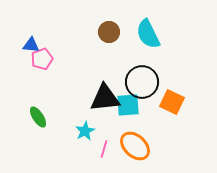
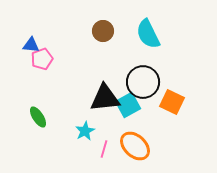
brown circle: moved 6 px left, 1 px up
black circle: moved 1 px right
cyan square: rotated 25 degrees counterclockwise
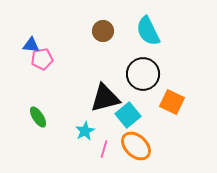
cyan semicircle: moved 3 px up
pink pentagon: rotated 10 degrees clockwise
black circle: moved 8 px up
black triangle: rotated 8 degrees counterclockwise
cyan square: moved 10 px down; rotated 10 degrees counterclockwise
orange ellipse: moved 1 px right
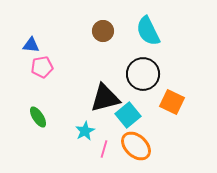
pink pentagon: moved 8 px down
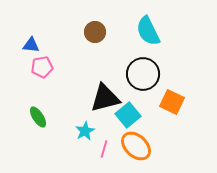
brown circle: moved 8 px left, 1 px down
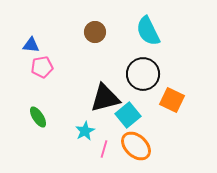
orange square: moved 2 px up
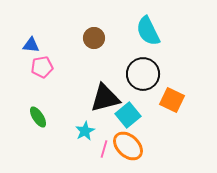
brown circle: moved 1 px left, 6 px down
orange ellipse: moved 8 px left
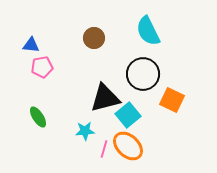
cyan star: rotated 24 degrees clockwise
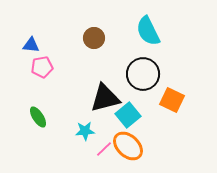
pink line: rotated 30 degrees clockwise
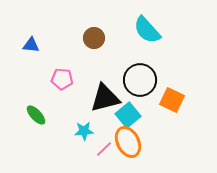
cyan semicircle: moved 1 px left, 1 px up; rotated 16 degrees counterclockwise
pink pentagon: moved 20 px right, 12 px down; rotated 15 degrees clockwise
black circle: moved 3 px left, 6 px down
green ellipse: moved 2 px left, 2 px up; rotated 10 degrees counterclockwise
cyan star: moved 1 px left
orange ellipse: moved 4 px up; rotated 20 degrees clockwise
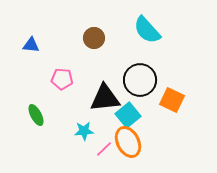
black triangle: rotated 8 degrees clockwise
green ellipse: rotated 15 degrees clockwise
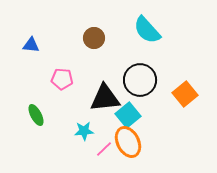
orange square: moved 13 px right, 6 px up; rotated 25 degrees clockwise
